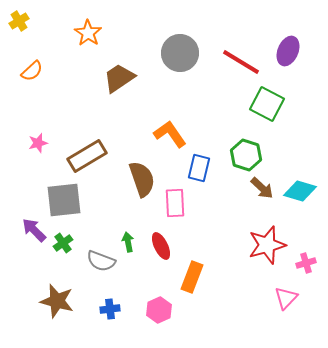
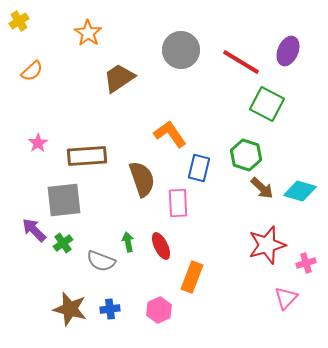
gray circle: moved 1 px right, 3 px up
pink star: rotated 18 degrees counterclockwise
brown rectangle: rotated 27 degrees clockwise
pink rectangle: moved 3 px right
brown star: moved 13 px right, 8 px down
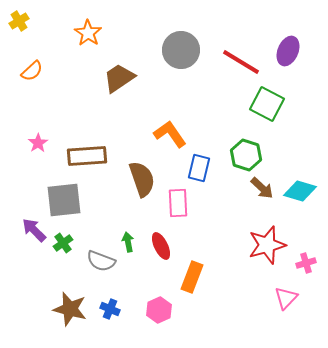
blue cross: rotated 30 degrees clockwise
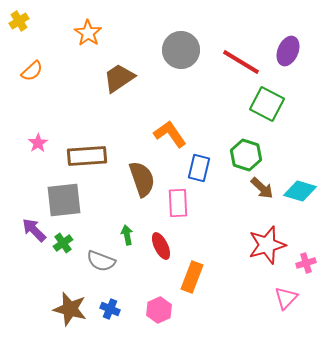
green arrow: moved 1 px left, 7 px up
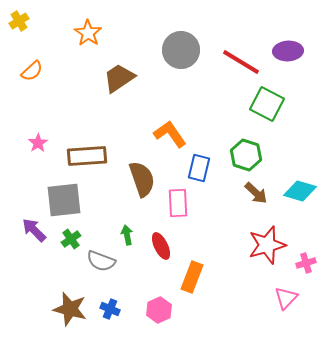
purple ellipse: rotated 64 degrees clockwise
brown arrow: moved 6 px left, 5 px down
green cross: moved 8 px right, 4 px up
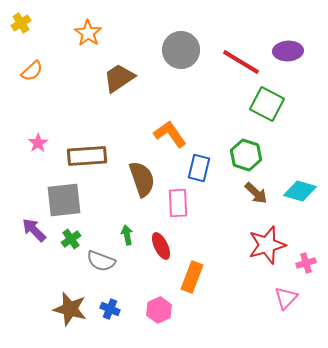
yellow cross: moved 2 px right, 2 px down
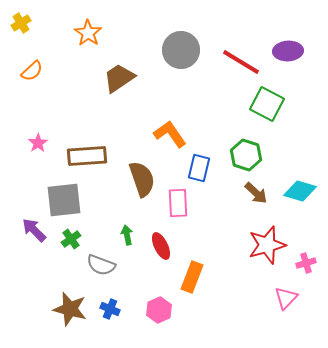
gray semicircle: moved 4 px down
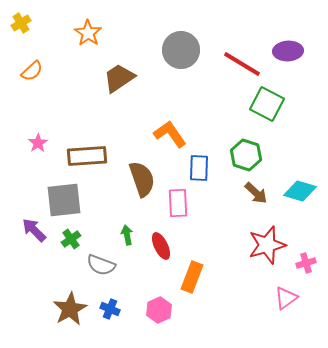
red line: moved 1 px right, 2 px down
blue rectangle: rotated 12 degrees counterclockwise
pink triangle: rotated 10 degrees clockwise
brown star: rotated 28 degrees clockwise
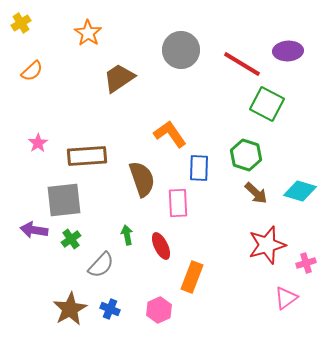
purple arrow: rotated 36 degrees counterclockwise
gray semicircle: rotated 68 degrees counterclockwise
